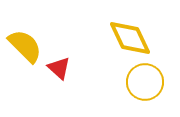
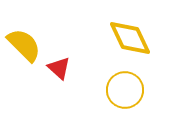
yellow semicircle: moved 1 px left, 1 px up
yellow circle: moved 20 px left, 8 px down
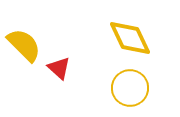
yellow circle: moved 5 px right, 2 px up
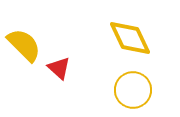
yellow circle: moved 3 px right, 2 px down
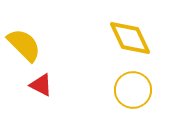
red triangle: moved 18 px left, 17 px down; rotated 15 degrees counterclockwise
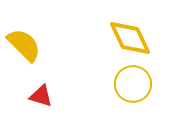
red triangle: moved 11 px down; rotated 10 degrees counterclockwise
yellow circle: moved 6 px up
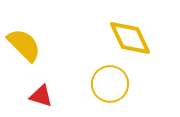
yellow circle: moved 23 px left
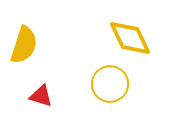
yellow semicircle: rotated 63 degrees clockwise
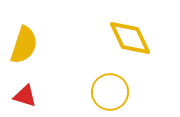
yellow circle: moved 8 px down
red triangle: moved 16 px left
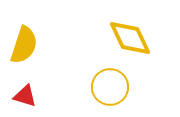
yellow circle: moved 5 px up
